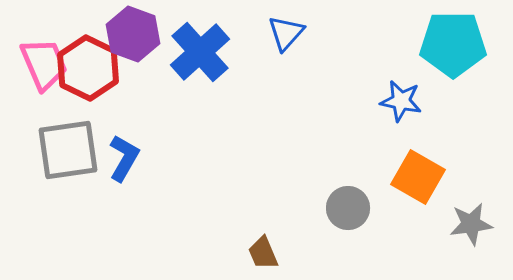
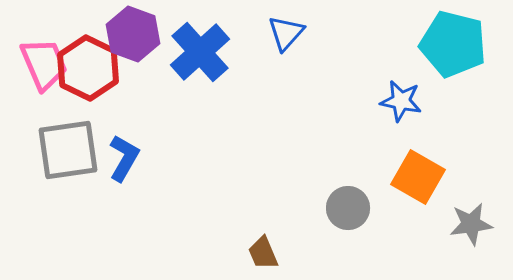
cyan pentagon: rotated 14 degrees clockwise
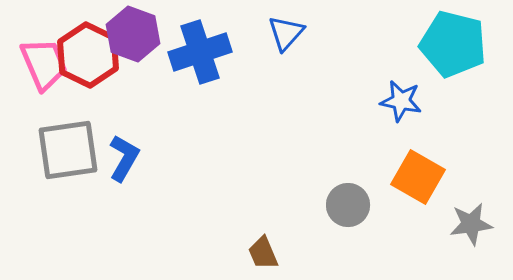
blue cross: rotated 24 degrees clockwise
red hexagon: moved 13 px up
gray circle: moved 3 px up
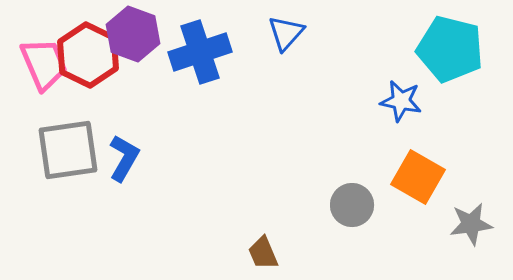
cyan pentagon: moved 3 px left, 5 px down
gray circle: moved 4 px right
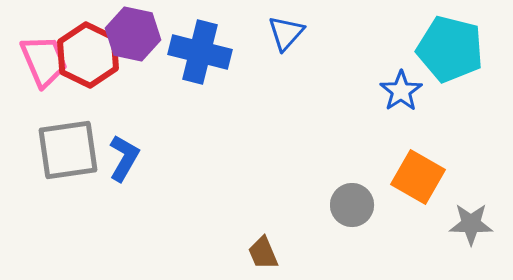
purple hexagon: rotated 8 degrees counterclockwise
blue cross: rotated 32 degrees clockwise
pink trapezoid: moved 3 px up
blue star: moved 10 px up; rotated 27 degrees clockwise
gray star: rotated 9 degrees clockwise
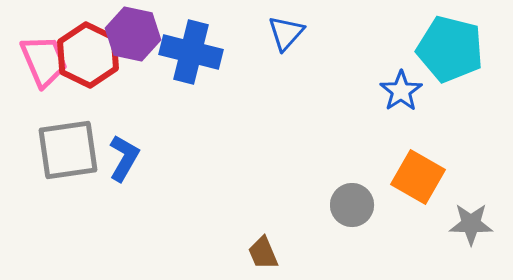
blue cross: moved 9 px left
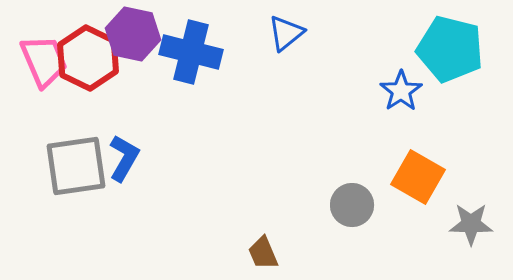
blue triangle: rotated 9 degrees clockwise
red hexagon: moved 3 px down
gray square: moved 8 px right, 16 px down
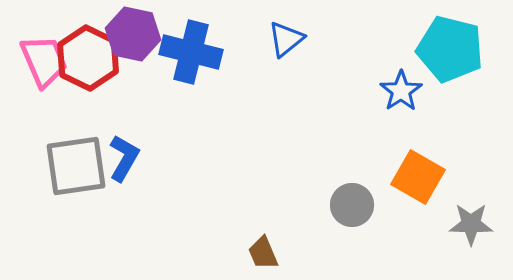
blue triangle: moved 6 px down
